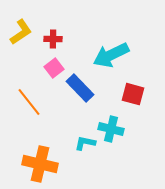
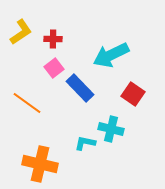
red square: rotated 20 degrees clockwise
orange line: moved 2 px left, 1 px down; rotated 16 degrees counterclockwise
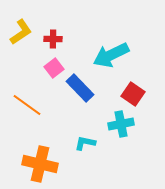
orange line: moved 2 px down
cyan cross: moved 10 px right, 5 px up; rotated 25 degrees counterclockwise
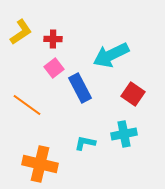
blue rectangle: rotated 16 degrees clockwise
cyan cross: moved 3 px right, 10 px down
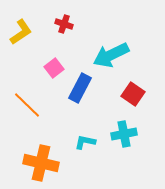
red cross: moved 11 px right, 15 px up; rotated 18 degrees clockwise
blue rectangle: rotated 56 degrees clockwise
orange line: rotated 8 degrees clockwise
cyan L-shape: moved 1 px up
orange cross: moved 1 px right, 1 px up
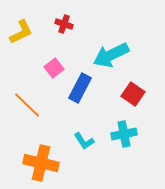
yellow L-shape: rotated 8 degrees clockwise
cyan L-shape: moved 1 px left, 1 px up; rotated 135 degrees counterclockwise
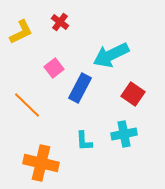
red cross: moved 4 px left, 2 px up; rotated 18 degrees clockwise
cyan L-shape: rotated 30 degrees clockwise
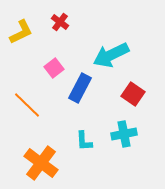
orange cross: rotated 24 degrees clockwise
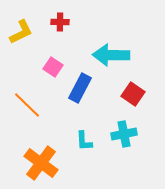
red cross: rotated 36 degrees counterclockwise
cyan arrow: rotated 27 degrees clockwise
pink square: moved 1 px left, 1 px up; rotated 18 degrees counterclockwise
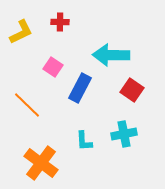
red square: moved 1 px left, 4 px up
